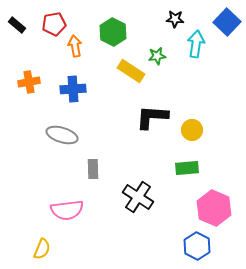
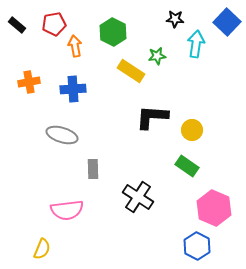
green rectangle: moved 2 px up; rotated 40 degrees clockwise
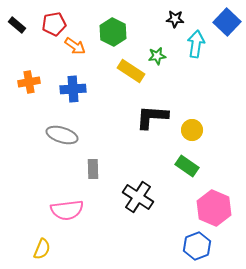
orange arrow: rotated 135 degrees clockwise
blue hexagon: rotated 12 degrees clockwise
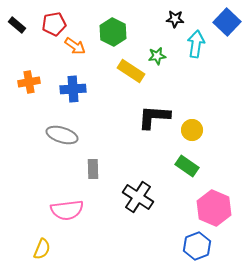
black L-shape: moved 2 px right
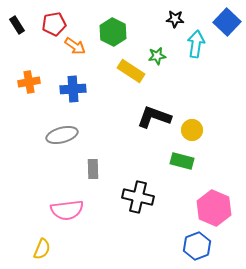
black rectangle: rotated 18 degrees clockwise
black L-shape: rotated 16 degrees clockwise
gray ellipse: rotated 32 degrees counterclockwise
green rectangle: moved 5 px left, 5 px up; rotated 20 degrees counterclockwise
black cross: rotated 20 degrees counterclockwise
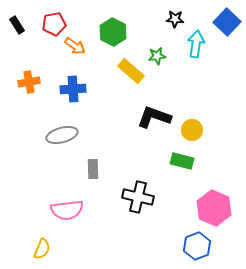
yellow rectangle: rotated 8 degrees clockwise
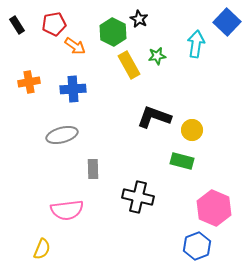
black star: moved 36 px left; rotated 24 degrees clockwise
yellow rectangle: moved 2 px left, 6 px up; rotated 20 degrees clockwise
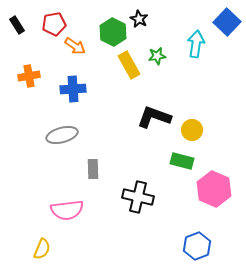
orange cross: moved 6 px up
pink hexagon: moved 19 px up
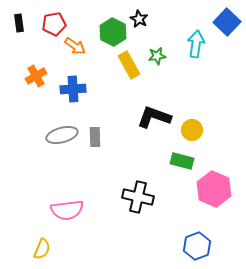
black rectangle: moved 2 px right, 2 px up; rotated 24 degrees clockwise
orange cross: moved 7 px right; rotated 20 degrees counterclockwise
gray rectangle: moved 2 px right, 32 px up
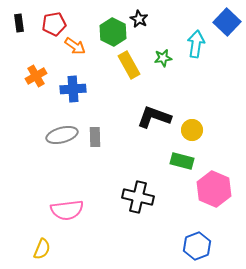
green star: moved 6 px right, 2 px down
